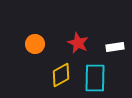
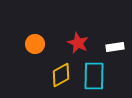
cyan rectangle: moved 1 px left, 2 px up
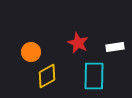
orange circle: moved 4 px left, 8 px down
yellow diamond: moved 14 px left, 1 px down
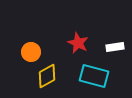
cyan rectangle: rotated 76 degrees counterclockwise
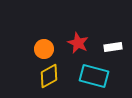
white rectangle: moved 2 px left
orange circle: moved 13 px right, 3 px up
yellow diamond: moved 2 px right
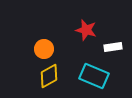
red star: moved 8 px right, 13 px up; rotated 10 degrees counterclockwise
cyan rectangle: rotated 8 degrees clockwise
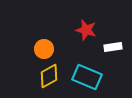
cyan rectangle: moved 7 px left, 1 px down
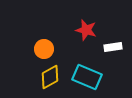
yellow diamond: moved 1 px right, 1 px down
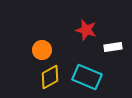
orange circle: moved 2 px left, 1 px down
